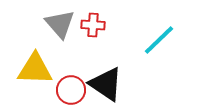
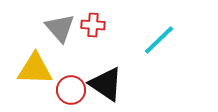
gray triangle: moved 4 px down
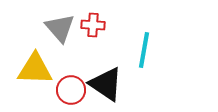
cyan line: moved 15 px left, 10 px down; rotated 36 degrees counterclockwise
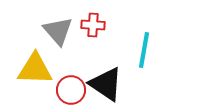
gray triangle: moved 2 px left, 3 px down
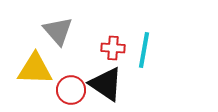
red cross: moved 20 px right, 23 px down
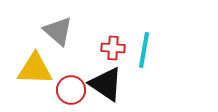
gray triangle: rotated 8 degrees counterclockwise
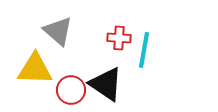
red cross: moved 6 px right, 10 px up
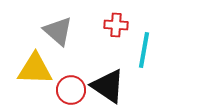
red cross: moved 3 px left, 13 px up
black triangle: moved 2 px right, 2 px down
